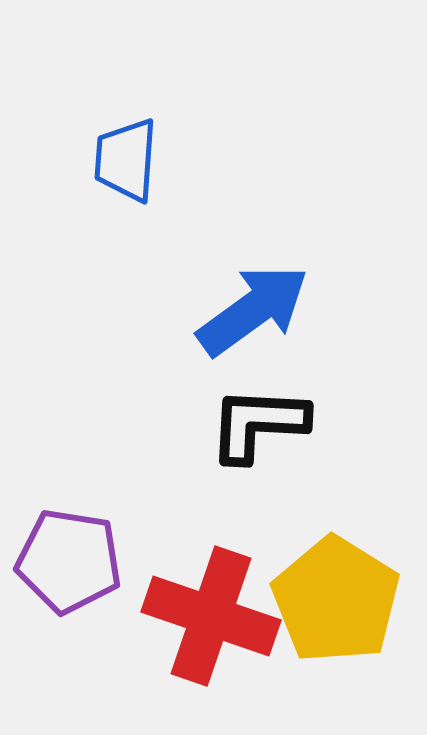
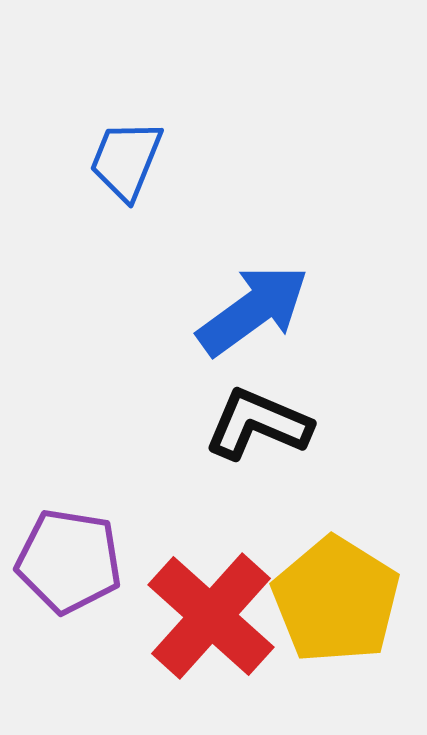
blue trapezoid: rotated 18 degrees clockwise
black L-shape: rotated 20 degrees clockwise
red cross: rotated 23 degrees clockwise
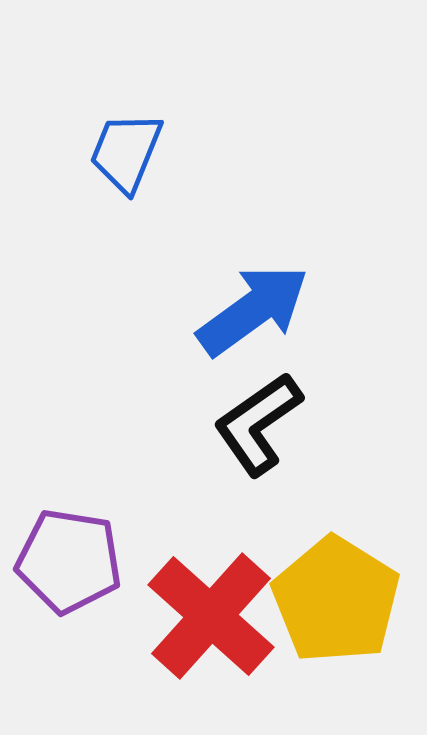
blue trapezoid: moved 8 px up
black L-shape: rotated 58 degrees counterclockwise
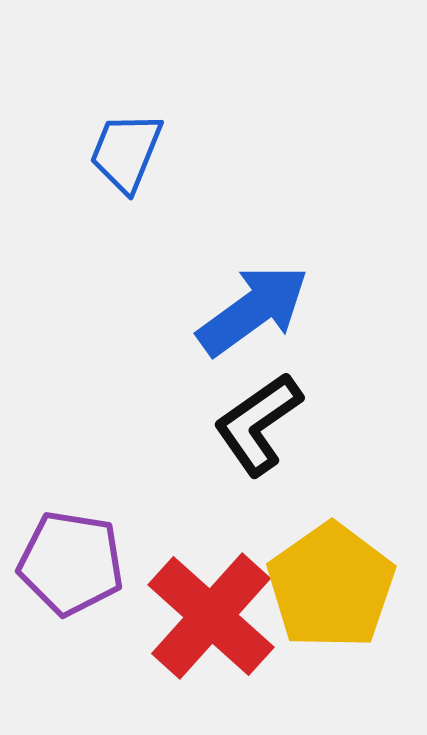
purple pentagon: moved 2 px right, 2 px down
yellow pentagon: moved 5 px left, 14 px up; rotated 5 degrees clockwise
